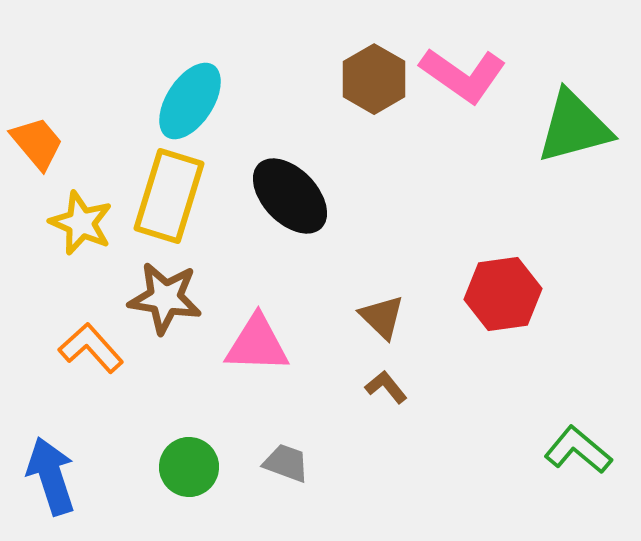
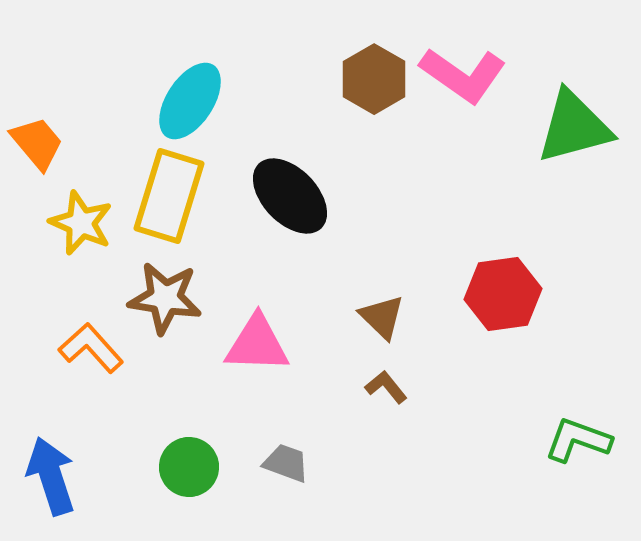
green L-shape: moved 10 px up; rotated 20 degrees counterclockwise
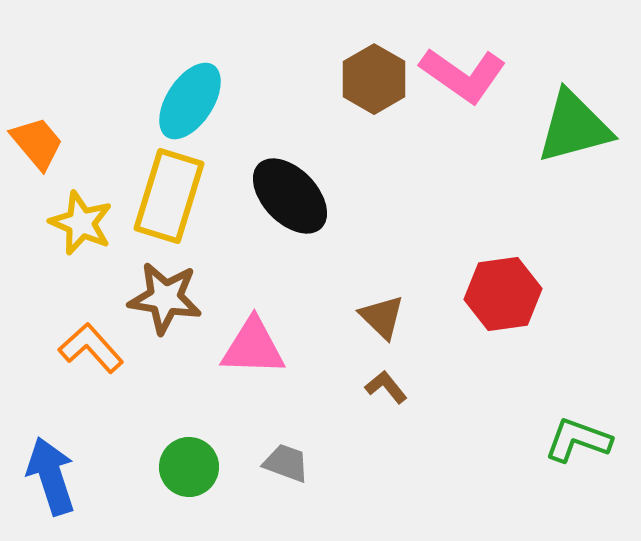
pink triangle: moved 4 px left, 3 px down
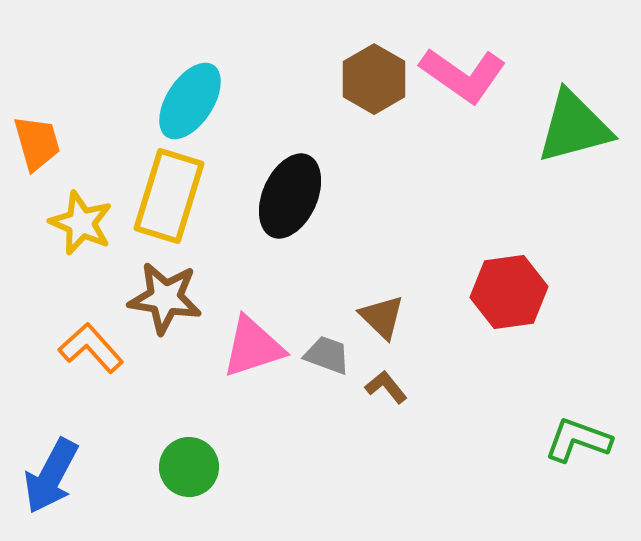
orange trapezoid: rotated 24 degrees clockwise
black ellipse: rotated 68 degrees clockwise
red hexagon: moved 6 px right, 2 px up
pink triangle: rotated 20 degrees counterclockwise
gray trapezoid: moved 41 px right, 108 px up
blue arrow: rotated 134 degrees counterclockwise
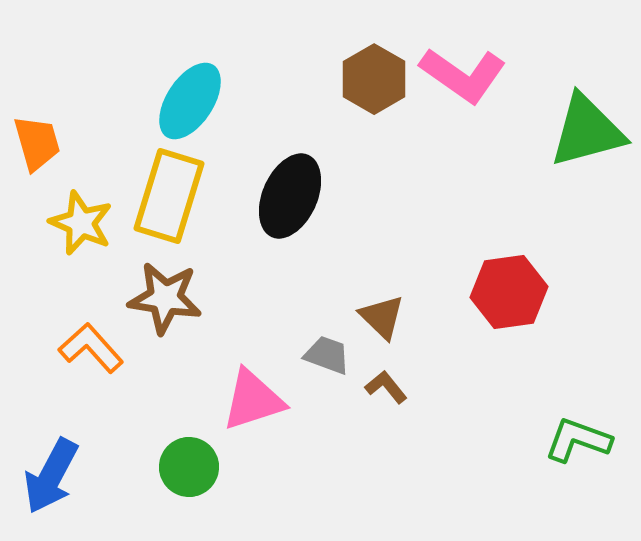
green triangle: moved 13 px right, 4 px down
pink triangle: moved 53 px down
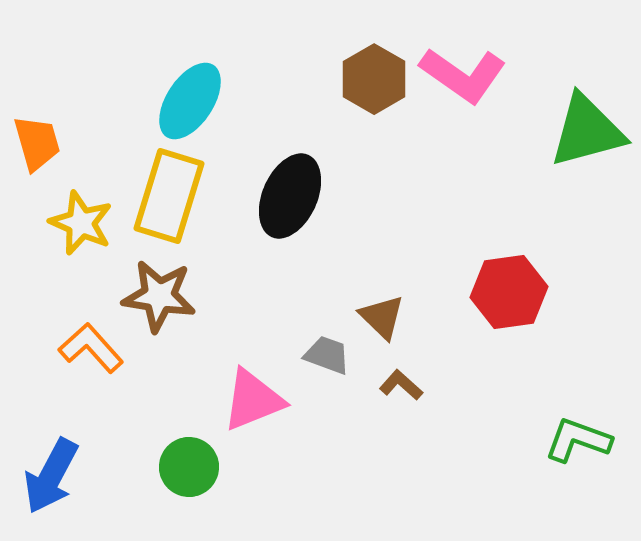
brown star: moved 6 px left, 2 px up
brown L-shape: moved 15 px right, 2 px up; rotated 9 degrees counterclockwise
pink triangle: rotated 4 degrees counterclockwise
